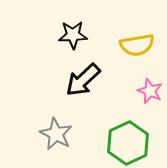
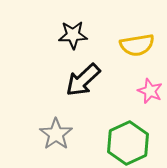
gray star: rotated 8 degrees clockwise
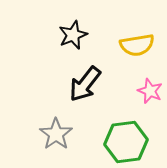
black star: rotated 20 degrees counterclockwise
black arrow: moved 2 px right, 4 px down; rotated 9 degrees counterclockwise
green hexagon: moved 2 px left, 1 px up; rotated 18 degrees clockwise
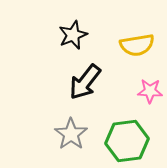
black arrow: moved 2 px up
pink star: rotated 20 degrees counterclockwise
gray star: moved 15 px right
green hexagon: moved 1 px right, 1 px up
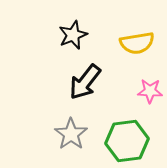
yellow semicircle: moved 2 px up
